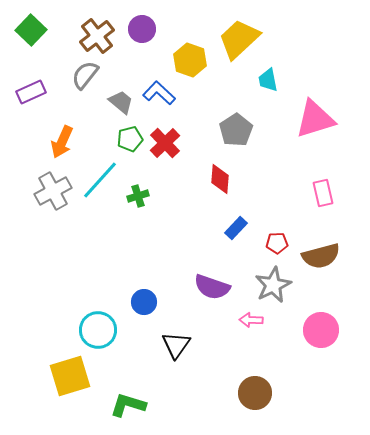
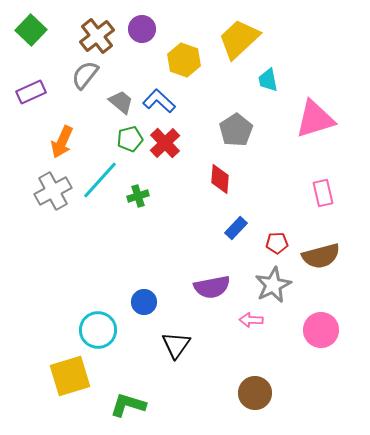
yellow hexagon: moved 6 px left
blue L-shape: moved 8 px down
purple semicircle: rotated 30 degrees counterclockwise
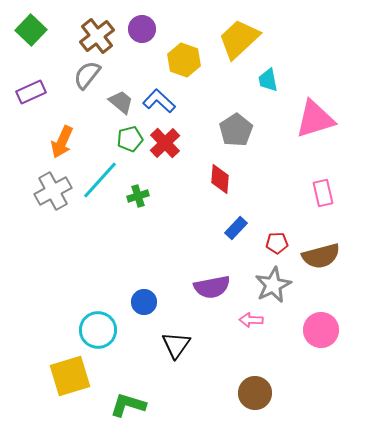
gray semicircle: moved 2 px right
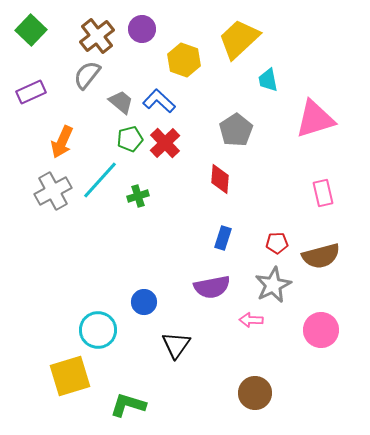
blue rectangle: moved 13 px left, 10 px down; rotated 25 degrees counterclockwise
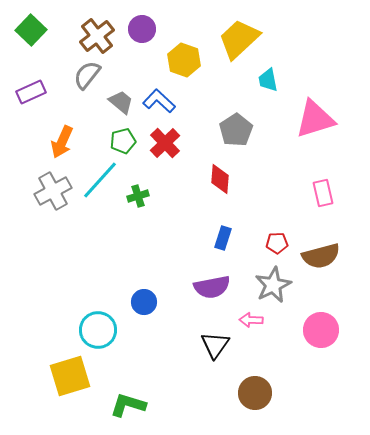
green pentagon: moved 7 px left, 2 px down
black triangle: moved 39 px right
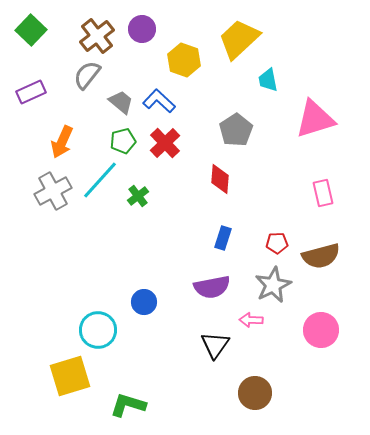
green cross: rotated 20 degrees counterclockwise
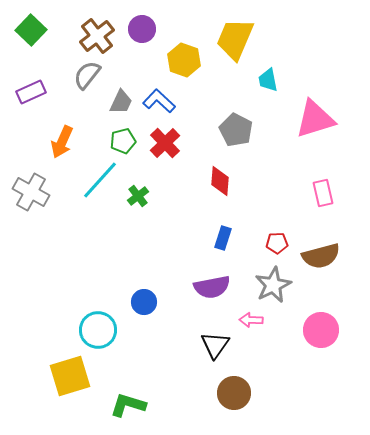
yellow trapezoid: moved 4 px left; rotated 24 degrees counterclockwise
gray trapezoid: rotated 76 degrees clockwise
gray pentagon: rotated 12 degrees counterclockwise
red diamond: moved 2 px down
gray cross: moved 22 px left, 1 px down; rotated 33 degrees counterclockwise
brown circle: moved 21 px left
